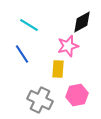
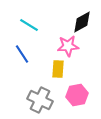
pink star: rotated 10 degrees clockwise
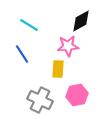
black diamond: moved 1 px left, 1 px up
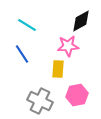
cyan line: moved 2 px left
gray cross: moved 1 px down
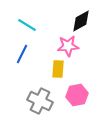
blue line: rotated 60 degrees clockwise
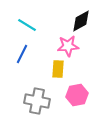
gray cross: moved 3 px left; rotated 15 degrees counterclockwise
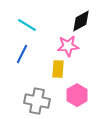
pink hexagon: rotated 20 degrees counterclockwise
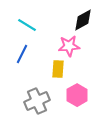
black diamond: moved 2 px right, 1 px up
pink star: moved 1 px right
gray cross: rotated 35 degrees counterclockwise
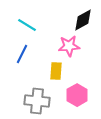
yellow rectangle: moved 2 px left, 2 px down
gray cross: rotated 30 degrees clockwise
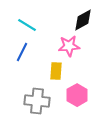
blue line: moved 2 px up
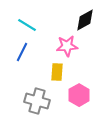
black diamond: moved 2 px right
pink star: moved 2 px left
yellow rectangle: moved 1 px right, 1 px down
pink hexagon: moved 2 px right
gray cross: rotated 10 degrees clockwise
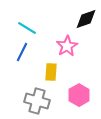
black diamond: moved 1 px right, 1 px up; rotated 10 degrees clockwise
cyan line: moved 3 px down
pink star: rotated 25 degrees counterclockwise
yellow rectangle: moved 6 px left
